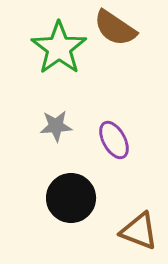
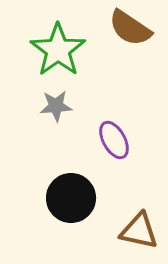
brown semicircle: moved 15 px right
green star: moved 1 px left, 2 px down
gray star: moved 20 px up
brown triangle: rotated 9 degrees counterclockwise
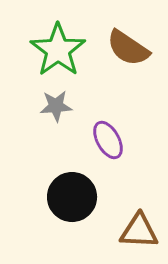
brown semicircle: moved 2 px left, 20 px down
purple ellipse: moved 6 px left
black circle: moved 1 px right, 1 px up
brown triangle: rotated 9 degrees counterclockwise
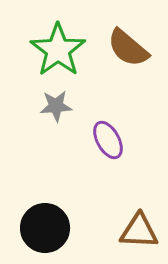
brown semicircle: rotated 6 degrees clockwise
black circle: moved 27 px left, 31 px down
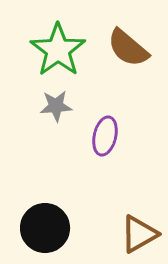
purple ellipse: moved 3 px left, 4 px up; rotated 42 degrees clockwise
brown triangle: moved 3 px down; rotated 33 degrees counterclockwise
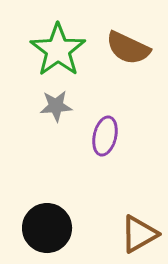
brown semicircle: rotated 15 degrees counterclockwise
black circle: moved 2 px right
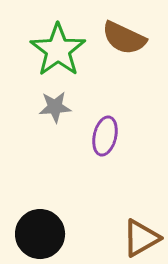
brown semicircle: moved 4 px left, 10 px up
gray star: moved 1 px left, 1 px down
black circle: moved 7 px left, 6 px down
brown triangle: moved 2 px right, 4 px down
